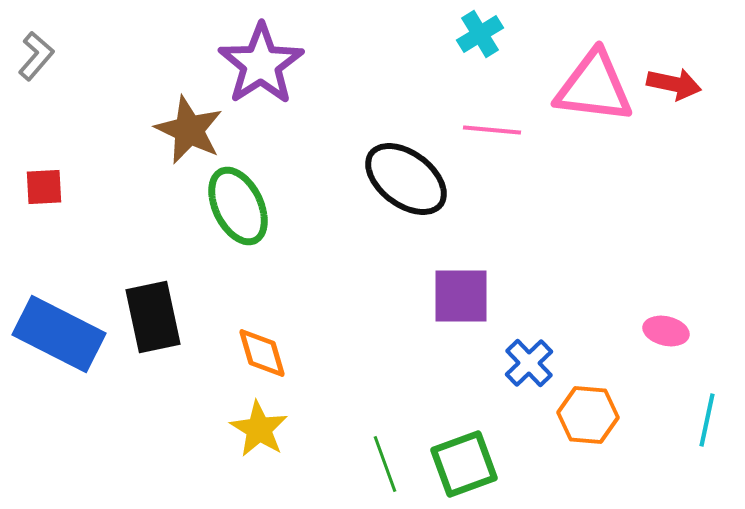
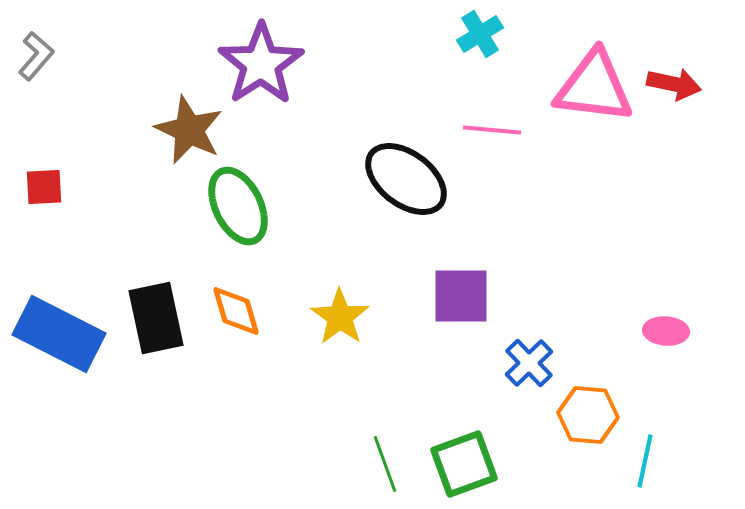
black rectangle: moved 3 px right, 1 px down
pink ellipse: rotated 9 degrees counterclockwise
orange diamond: moved 26 px left, 42 px up
cyan line: moved 62 px left, 41 px down
yellow star: moved 81 px right, 112 px up; rotated 4 degrees clockwise
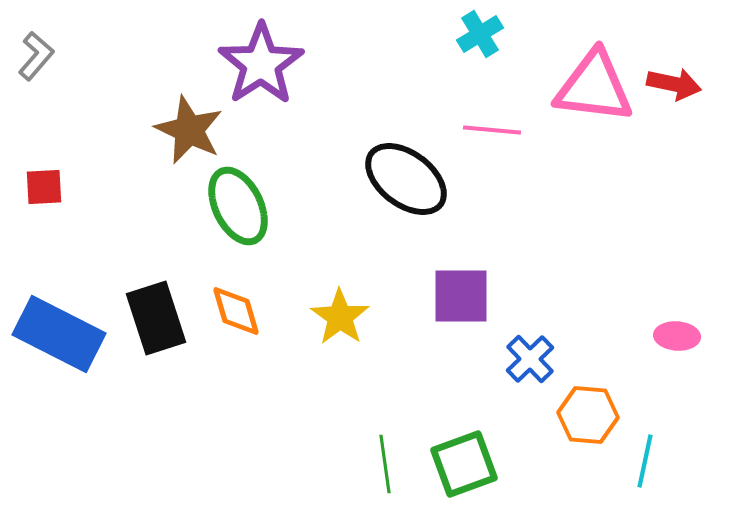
black rectangle: rotated 6 degrees counterclockwise
pink ellipse: moved 11 px right, 5 px down
blue cross: moved 1 px right, 4 px up
green line: rotated 12 degrees clockwise
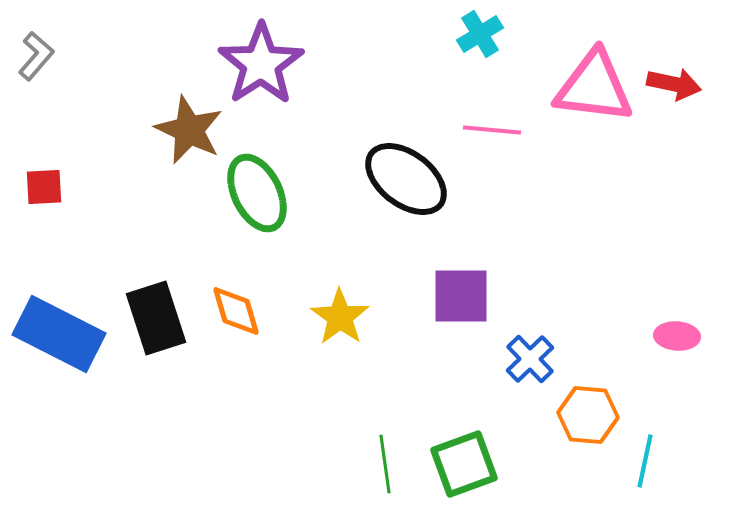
green ellipse: moved 19 px right, 13 px up
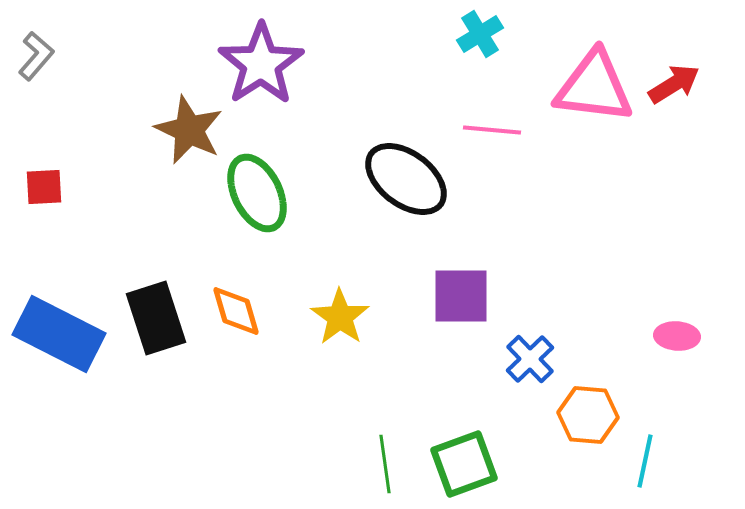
red arrow: rotated 44 degrees counterclockwise
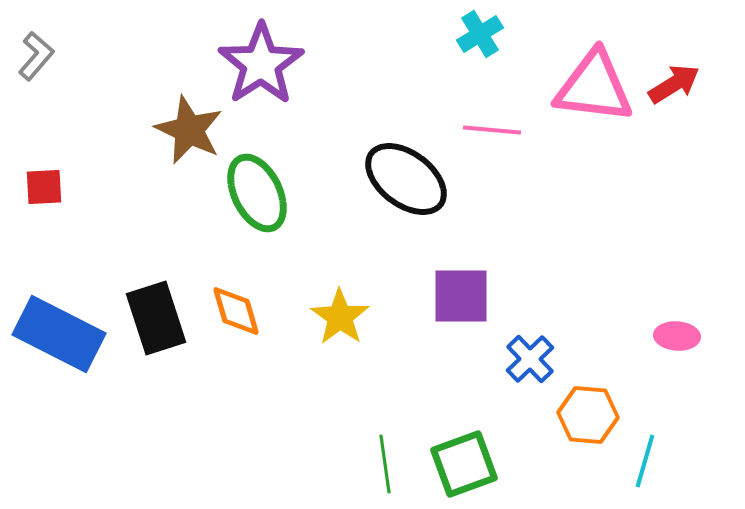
cyan line: rotated 4 degrees clockwise
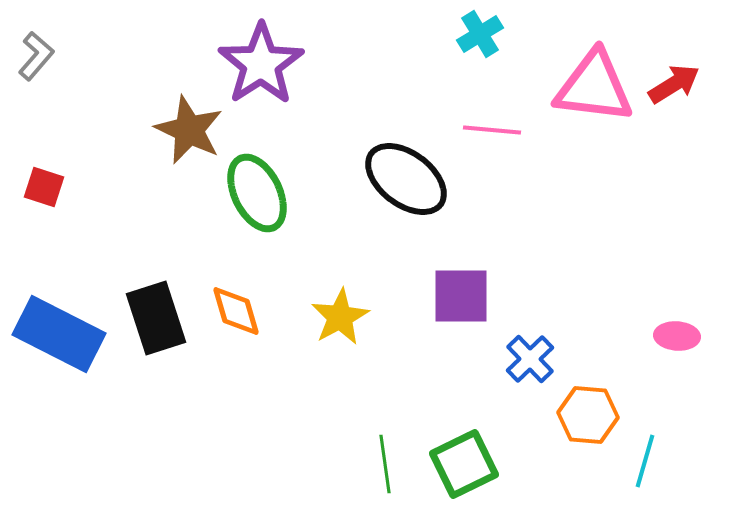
red square: rotated 21 degrees clockwise
yellow star: rotated 8 degrees clockwise
green square: rotated 6 degrees counterclockwise
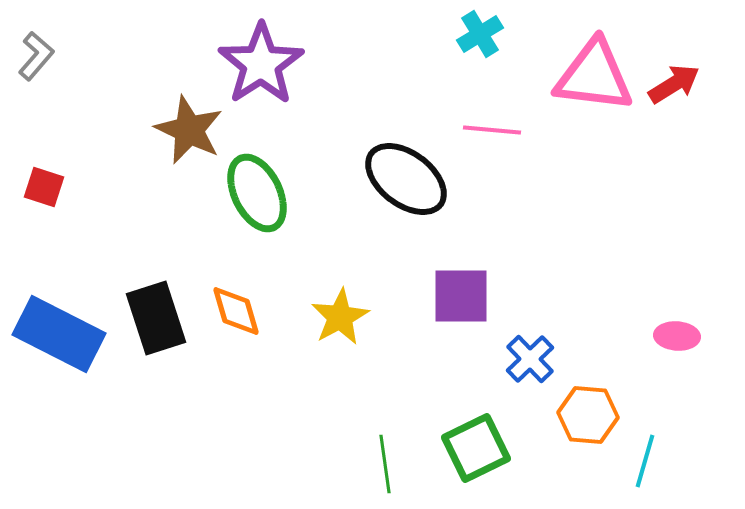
pink triangle: moved 11 px up
green square: moved 12 px right, 16 px up
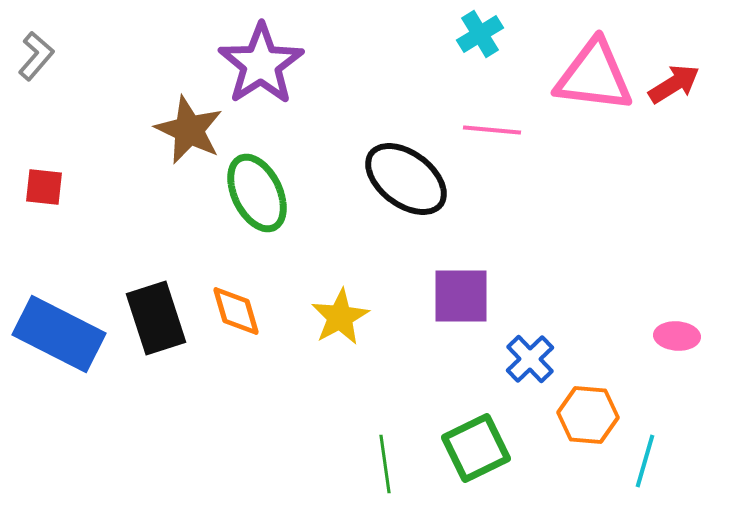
red square: rotated 12 degrees counterclockwise
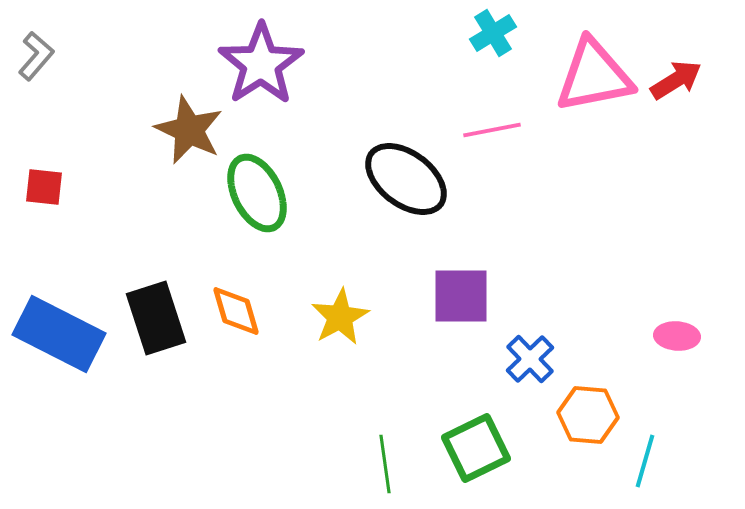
cyan cross: moved 13 px right, 1 px up
pink triangle: rotated 18 degrees counterclockwise
red arrow: moved 2 px right, 4 px up
pink line: rotated 16 degrees counterclockwise
